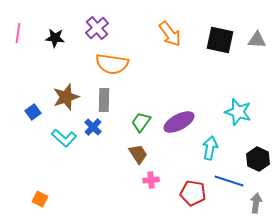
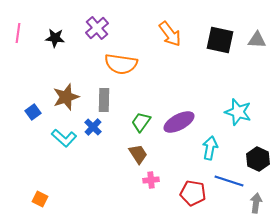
orange semicircle: moved 9 px right
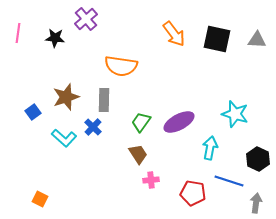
purple cross: moved 11 px left, 9 px up
orange arrow: moved 4 px right
black square: moved 3 px left, 1 px up
orange semicircle: moved 2 px down
cyan star: moved 3 px left, 2 px down
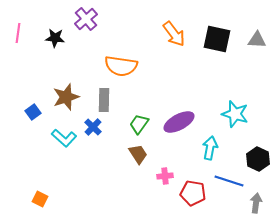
green trapezoid: moved 2 px left, 2 px down
pink cross: moved 14 px right, 4 px up
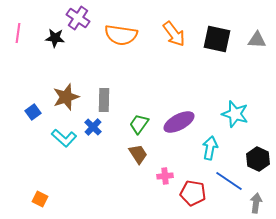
purple cross: moved 8 px left, 1 px up; rotated 15 degrees counterclockwise
orange semicircle: moved 31 px up
blue line: rotated 16 degrees clockwise
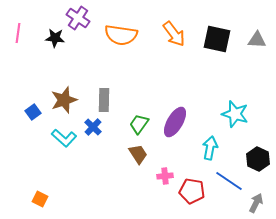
brown star: moved 2 px left, 3 px down
purple ellipse: moved 4 px left; rotated 32 degrees counterclockwise
red pentagon: moved 1 px left, 2 px up
gray arrow: rotated 18 degrees clockwise
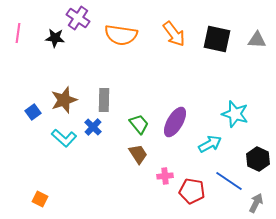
green trapezoid: rotated 105 degrees clockwise
cyan arrow: moved 4 px up; rotated 50 degrees clockwise
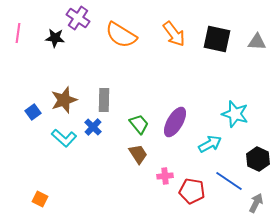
orange semicircle: rotated 24 degrees clockwise
gray triangle: moved 2 px down
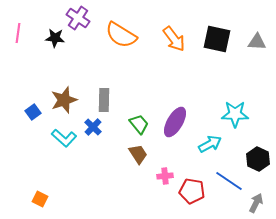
orange arrow: moved 5 px down
cyan star: rotated 16 degrees counterclockwise
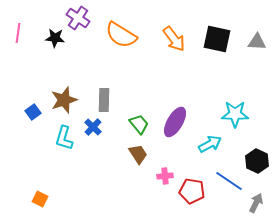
cyan L-shape: rotated 65 degrees clockwise
black hexagon: moved 1 px left, 2 px down
